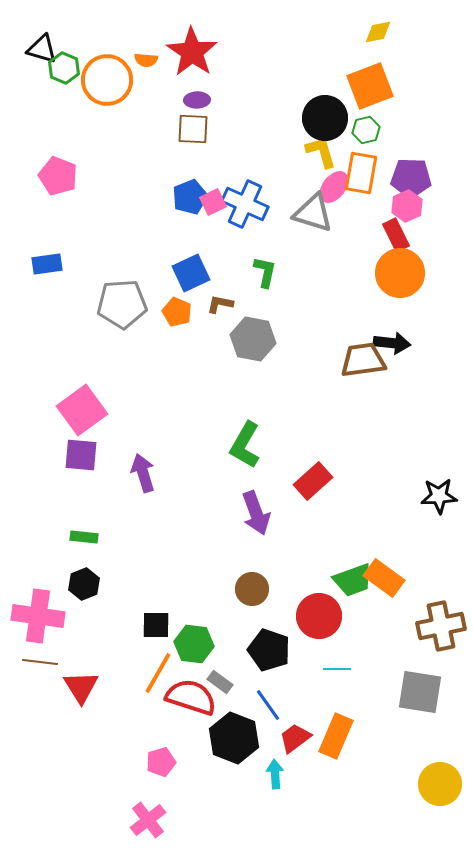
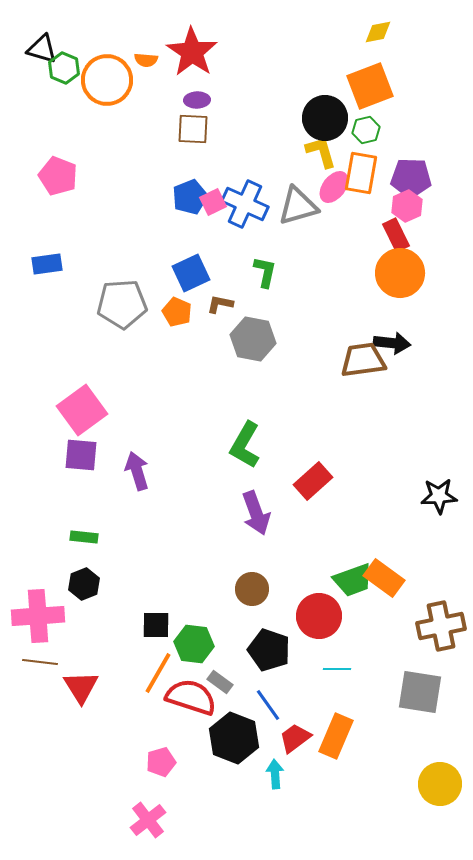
gray triangle at (313, 213): moved 15 px left, 7 px up; rotated 33 degrees counterclockwise
purple arrow at (143, 473): moved 6 px left, 2 px up
pink cross at (38, 616): rotated 12 degrees counterclockwise
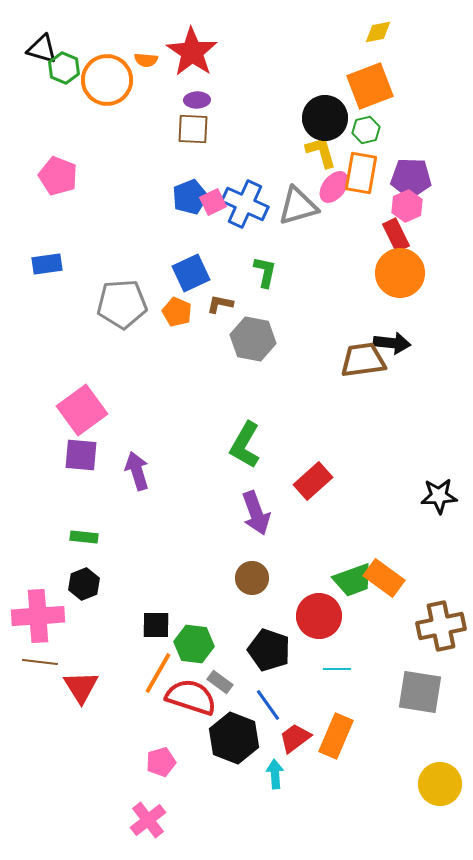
brown circle at (252, 589): moved 11 px up
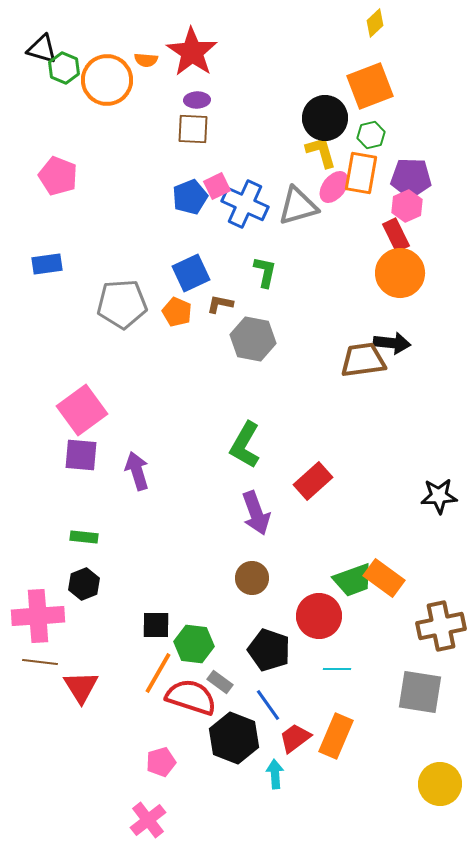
yellow diamond at (378, 32): moved 3 px left, 9 px up; rotated 32 degrees counterclockwise
green hexagon at (366, 130): moved 5 px right, 5 px down
pink square at (213, 202): moved 4 px right, 16 px up
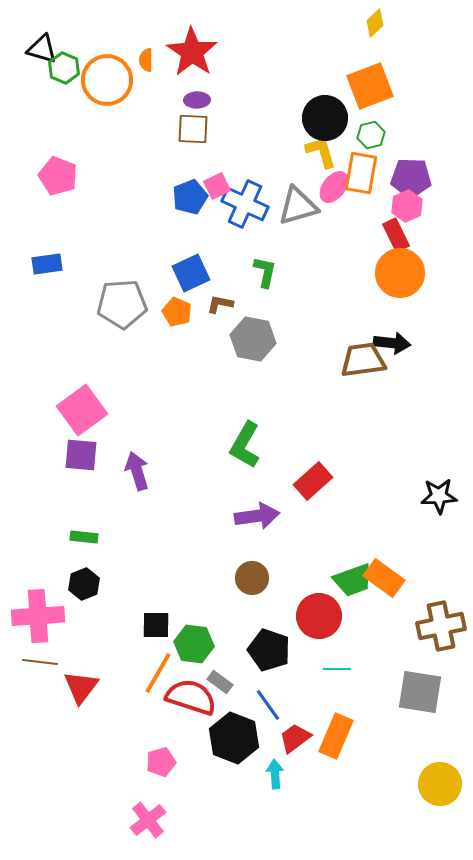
orange semicircle at (146, 60): rotated 85 degrees clockwise
purple arrow at (256, 513): moved 1 px right, 3 px down; rotated 78 degrees counterclockwise
red triangle at (81, 687): rotated 9 degrees clockwise
